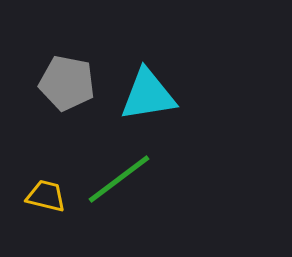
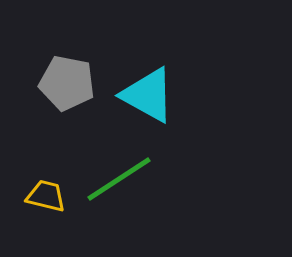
cyan triangle: rotated 38 degrees clockwise
green line: rotated 4 degrees clockwise
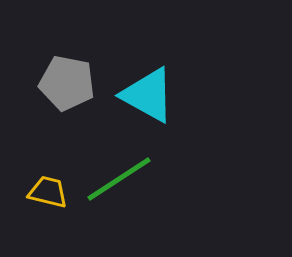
yellow trapezoid: moved 2 px right, 4 px up
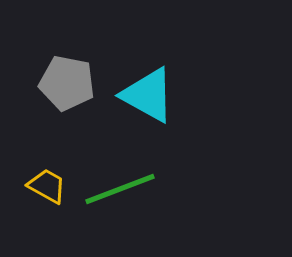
green line: moved 1 px right, 10 px down; rotated 12 degrees clockwise
yellow trapezoid: moved 1 px left, 6 px up; rotated 15 degrees clockwise
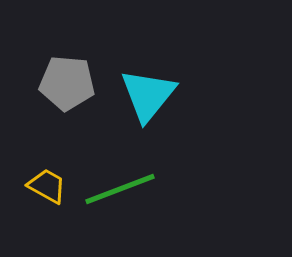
gray pentagon: rotated 6 degrees counterclockwise
cyan triangle: rotated 40 degrees clockwise
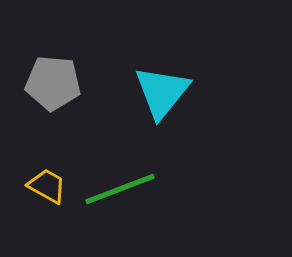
gray pentagon: moved 14 px left
cyan triangle: moved 14 px right, 3 px up
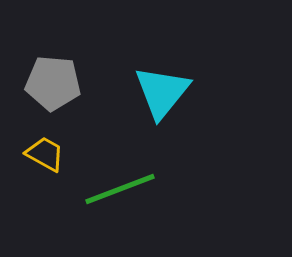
yellow trapezoid: moved 2 px left, 32 px up
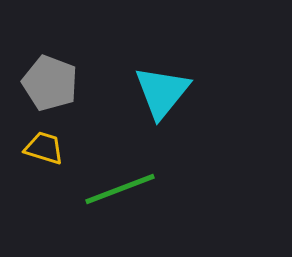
gray pentagon: moved 3 px left; rotated 16 degrees clockwise
yellow trapezoid: moved 1 px left, 6 px up; rotated 12 degrees counterclockwise
